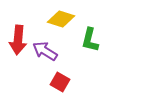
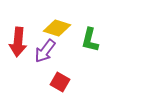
yellow diamond: moved 4 px left, 9 px down
red arrow: moved 2 px down
purple arrow: rotated 85 degrees counterclockwise
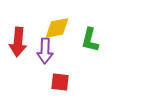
yellow diamond: rotated 28 degrees counterclockwise
purple arrow: rotated 35 degrees counterclockwise
red square: rotated 24 degrees counterclockwise
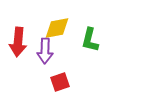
red square: rotated 24 degrees counterclockwise
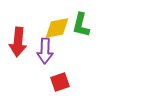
green L-shape: moved 9 px left, 15 px up
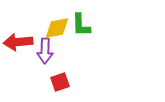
green L-shape: rotated 15 degrees counterclockwise
red arrow: rotated 80 degrees clockwise
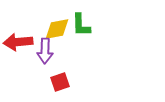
yellow diamond: moved 1 px down
